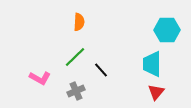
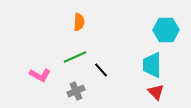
cyan hexagon: moved 1 px left
green line: rotated 20 degrees clockwise
cyan trapezoid: moved 1 px down
pink L-shape: moved 3 px up
red triangle: rotated 24 degrees counterclockwise
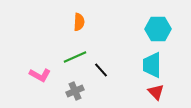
cyan hexagon: moved 8 px left, 1 px up
gray cross: moved 1 px left
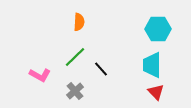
green line: rotated 20 degrees counterclockwise
black line: moved 1 px up
gray cross: rotated 18 degrees counterclockwise
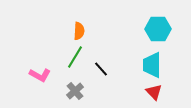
orange semicircle: moved 9 px down
green line: rotated 15 degrees counterclockwise
red triangle: moved 2 px left
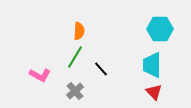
cyan hexagon: moved 2 px right
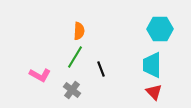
black line: rotated 21 degrees clockwise
gray cross: moved 3 px left, 1 px up; rotated 12 degrees counterclockwise
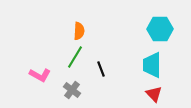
red triangle: moved 2 px down
